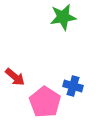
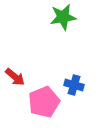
blue cross: moved 1 px right, 1 px up
pink pentagon: moved 1 px left; rotated 16 degrees clockwise
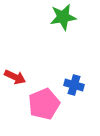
red arrow: rotated 15 degrees counterclockwise
pink pentagon: moved 2 px down
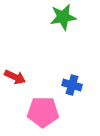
blue cross: moved 2 px left
pink pentagon: moved 1 px left, 8 px down; rotated 24 degrees clockwise
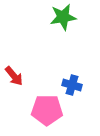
red arrow: moved 1 px left, 1 px up; rotated 25 degrees clockwise
pink pentagon: moved 4 px right, 2 px up
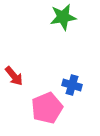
pink pentagon: moved 2 px up; rotated 24 degrees counterclockwise
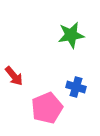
green star: moved 8 px right, 18 px down
blue cross: moved 4 px right, 2 px down
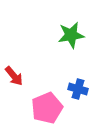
blue cross: moved 2 px right, 2 px down
